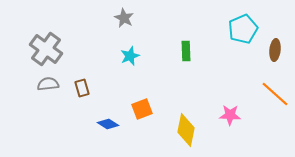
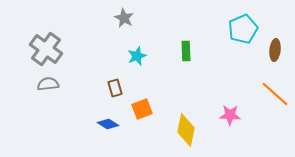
cyan star: moved 7 px right
brown rectangle: moved 33 px right
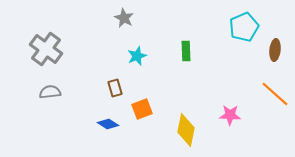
cyan pentagon: moved 1 px right, 2 px up
gray semicircle: moved 2 px right, 8 px down
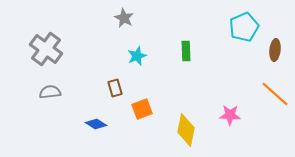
blue diamond: moved 12 px left
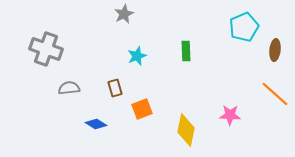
gray star: moved 4 px up; rotated 18 degrees clockwise
gray cross: rotated 16 degrees counterclockwise
gray semicircle: moved 19 px right, 4 px up
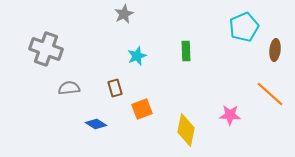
orange line: moved 5 px left
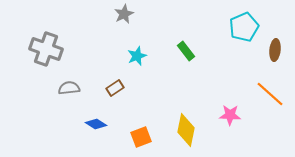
green rectangle: rotated 36 degrees counterclockwise
brown rectangle: rotated 72 degrees clockwise
orange square: moved 1 px left, 28 px down
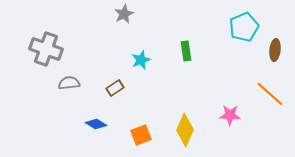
green rectangle: rotated 30 degrees clockwise
cyan star: moved 4 px right, 4 px down
gray semicircle: moved 5 px up
yellow diamond: moved 1 px left; rotated 12 degrees clockwise
orange square: moved 2 px up
